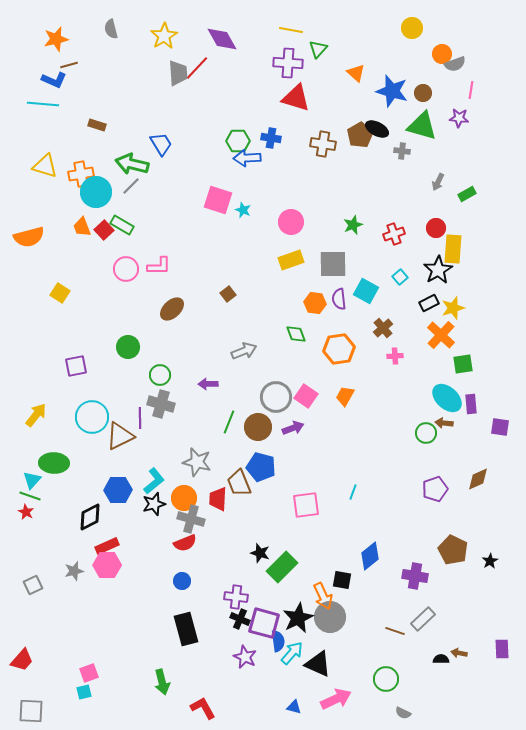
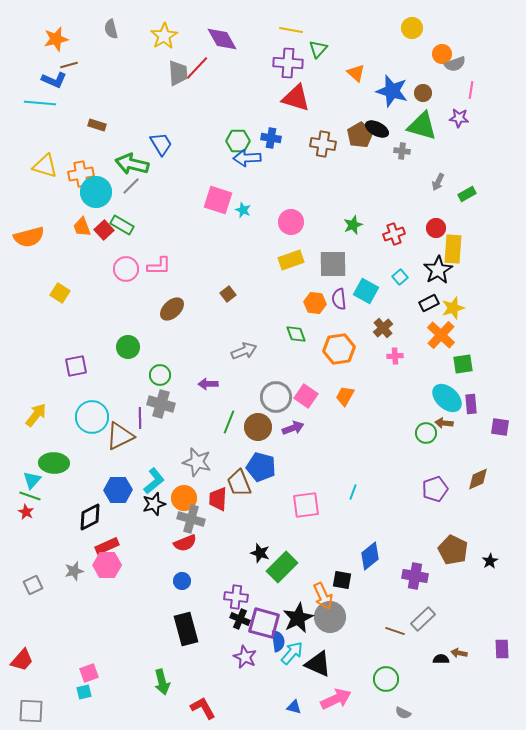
cyan line at (43, 104): moved 3 px left, 1 px up
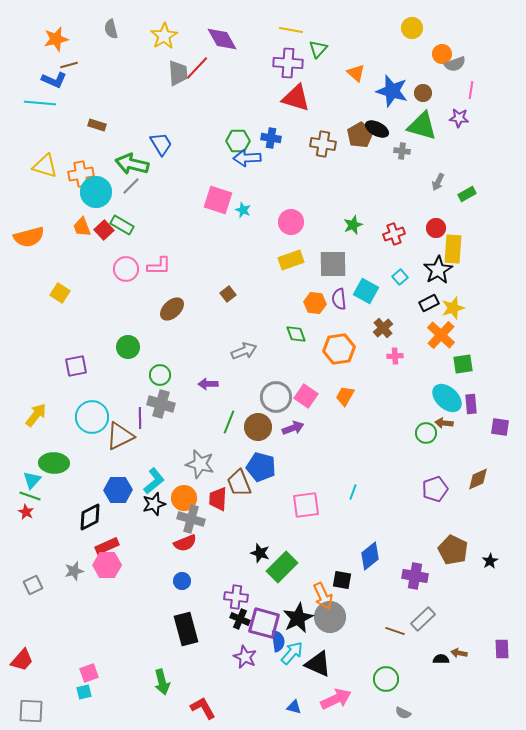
gray star at (197, 462): moved 3 px right, 2 px down
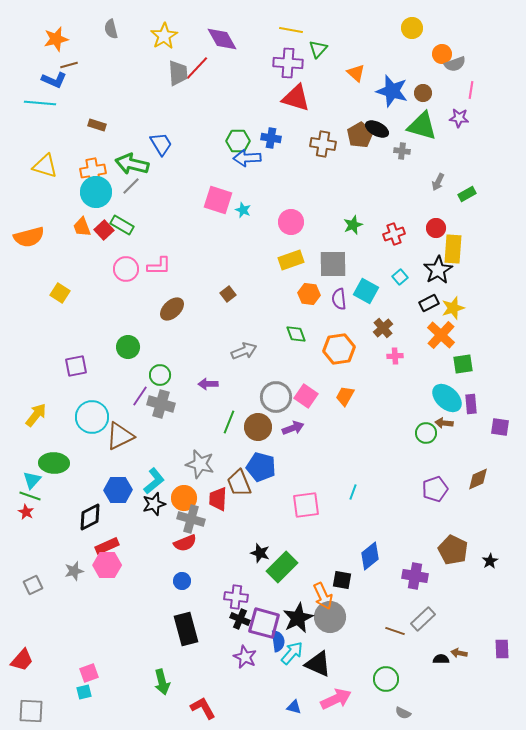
orange cross at (81, 174): moved 12 px right, 3 px up
orange hexagon at (315, 303): moved 6 px left, 9 px up
purple line at (140, 418): moved 22 px up; rotated 35 degrees clockwise
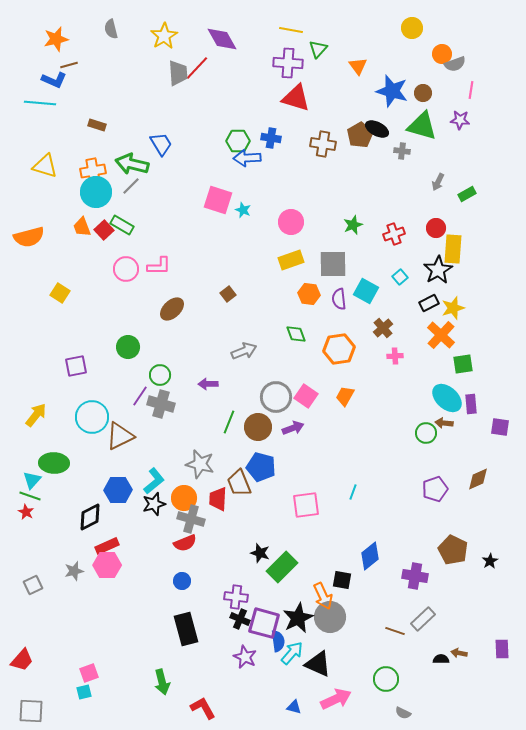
orange triangle at (356, 73): moved 2 px right, 7 px up; rotated 12 degrees clockwise
purple star at (459, 118): moved 1 px right, 2 px down
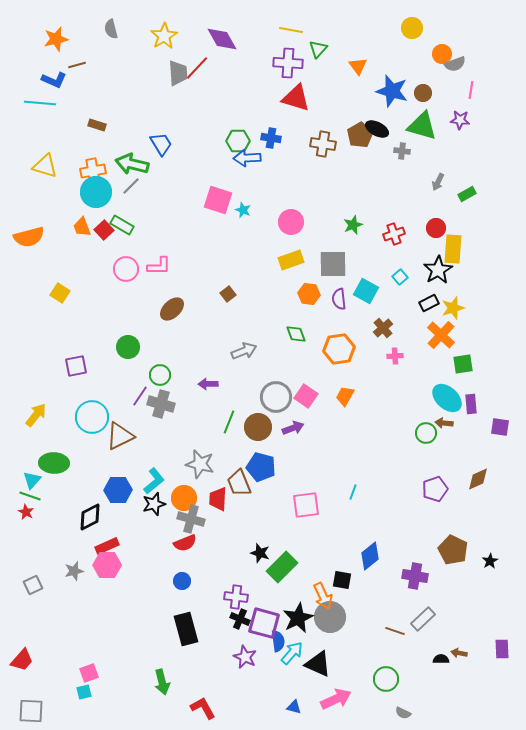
brown line at (69, 65): moved 8 px right
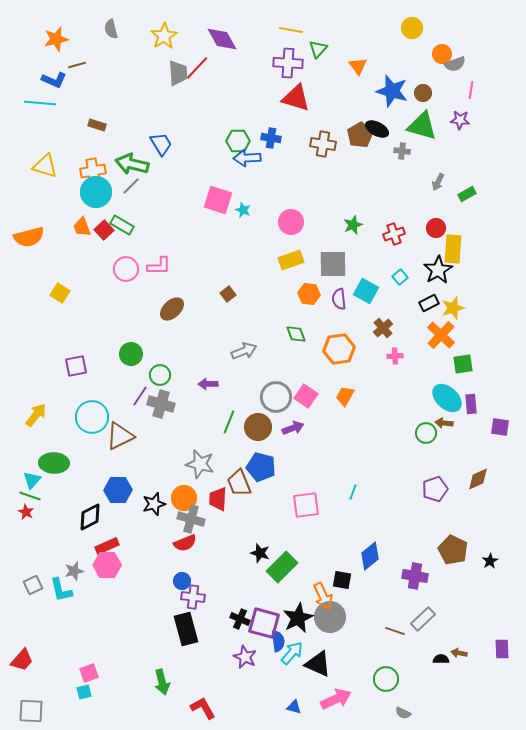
green circle at (128, 347): moved 3 px right, 7 px down
cyan L-shape at (154, 481): moved 93 px left, 109 px down; rotated 116 degrees clockwise
purple cross at (236, 597): moved 43 px left
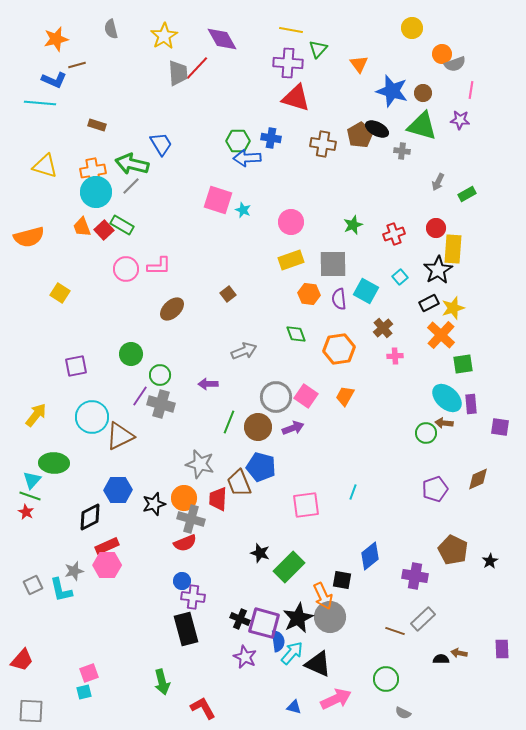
orange triangle at (358, 66): moved 1 px right, 2 px up
green rectangle at (282, 567): moved 7 px right
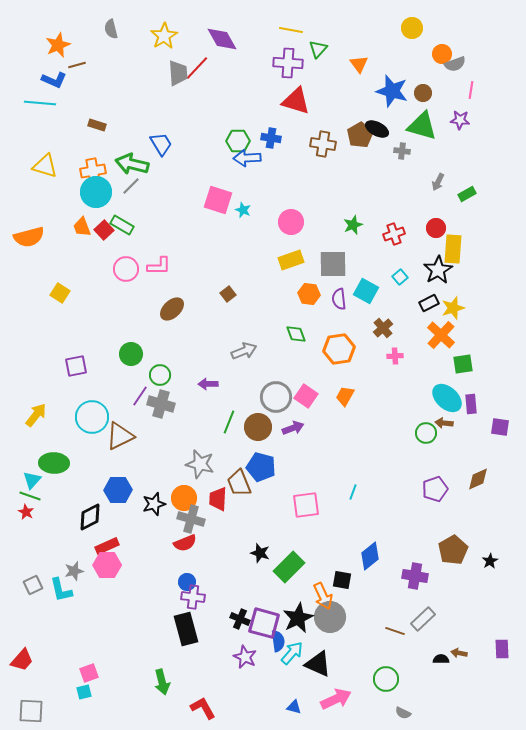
orange star at (56, 39): moved 2 px right, 6 px down; rotated 10 degrees counterclockwise
red triangle at (296, 98): moved 3 px down
brown pentagon at (453, 550): rotated 16 degrees clockwise
blue circle at (182, 581): moved 5 px right, 1 px down
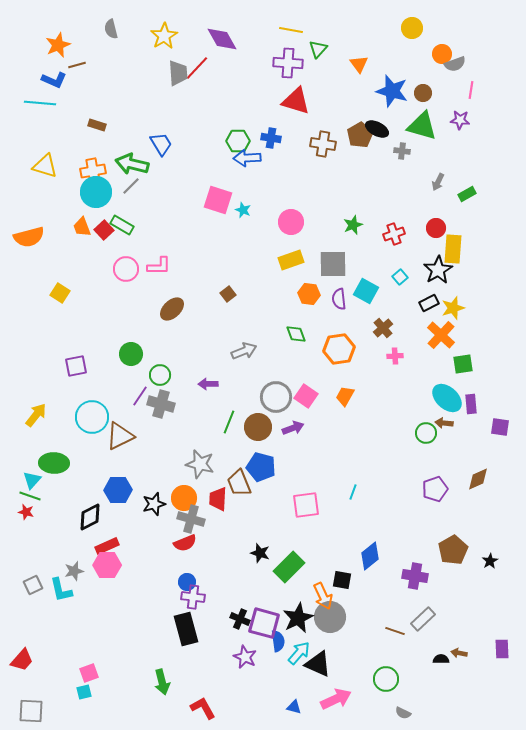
red star at (26, 512): rotated 14 degrees counterclockwise
cyan arrow at (292, 653): moved 7 px right
